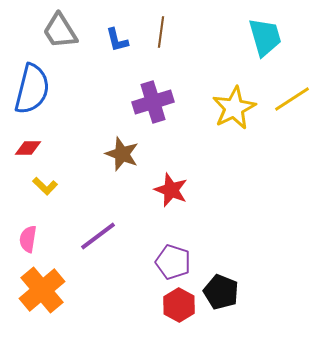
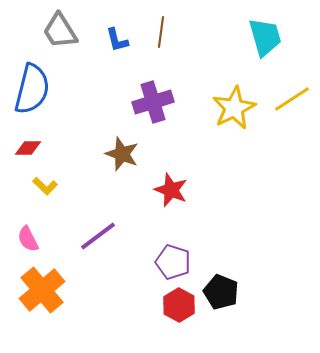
pink semicircle: rotated 36 degrees counterclockwise
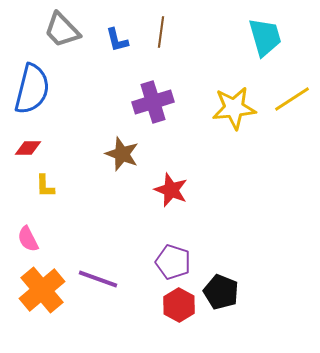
gray trapezoid: moved 2 px right, 1 px up; rotated 12 degrees counterclockwise
yellow star: rotated 21 degrees clockwise
yellow L-shape: rotated 45 degrees clockwise
purple line: moved 43 px down; rotated 57 degrees clockwise
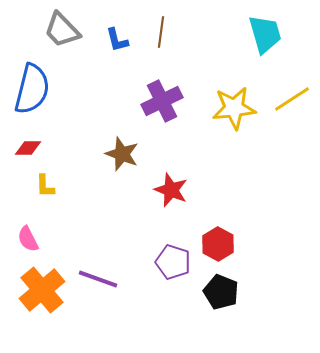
cyan trapezoid: moved 3 px up
purple cross: moved 9 px right, 1 px up; rotated 9 degrees counterclockwise
red hexagon: moved 39 px right, 61 px up
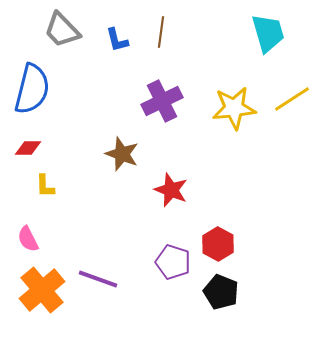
cyan trapezoid: moved 3 px right, 1 px up
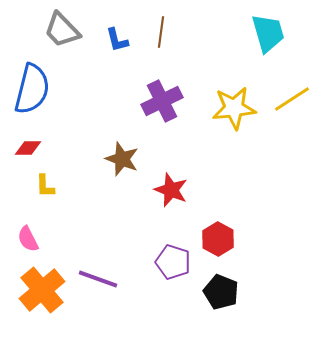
brown star: moved 5 px down
red hexagon: moved 5 px up
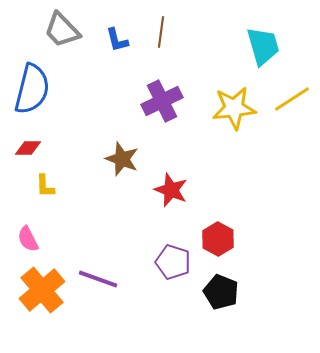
cyan trapezoid: moved 5 px left, 13 px down
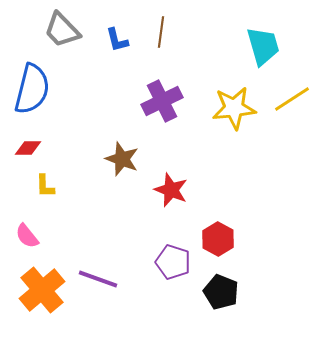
pink semicircle: moved 1 px left, 3 px up; rotated 12 degrees counterclockwise
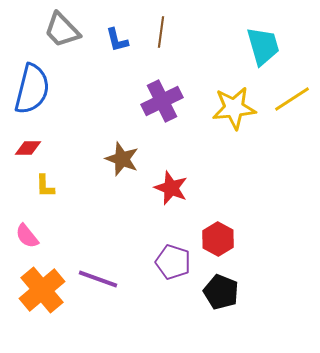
red star: moved 2 px up
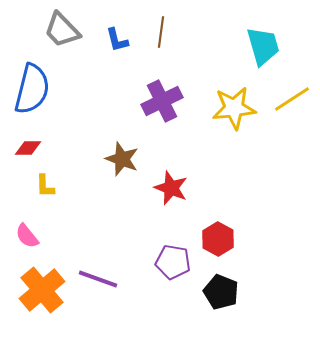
purple pentagon: rotated 8 degrees counterclockwise
